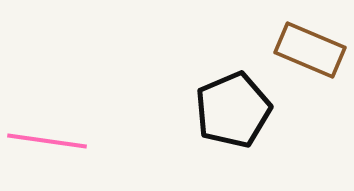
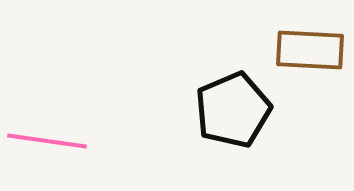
brown rectangle: rotated 20 degrees counterclockwise
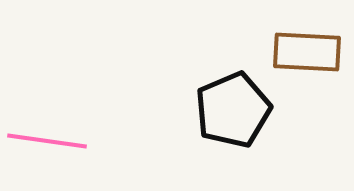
brown rectangle: moved 3 px left, 2 px down
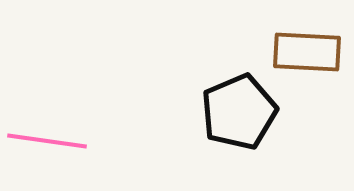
black pentagon: moved 6 px right, 2 px down
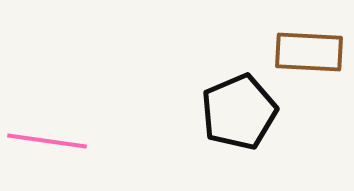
brown rectangle: moved 2 px right
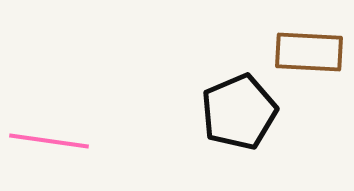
pink line: moved 2 px right
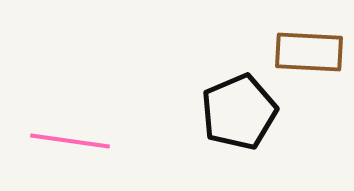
pink line: moved 21 px right
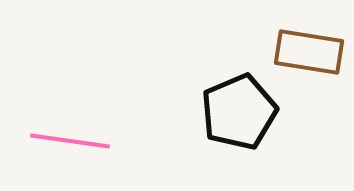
brown rectangle: rotated 6 degrees clockwise
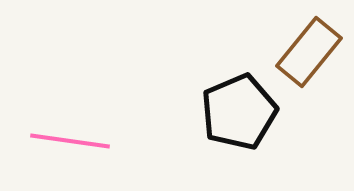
brown rectangle: rotated 60 degrees counterclockwise
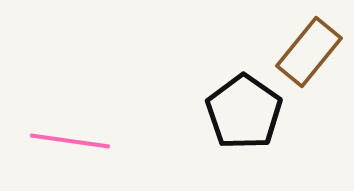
black pentagon: moved 5 px right; rotated 14 degrees counterclockwise
